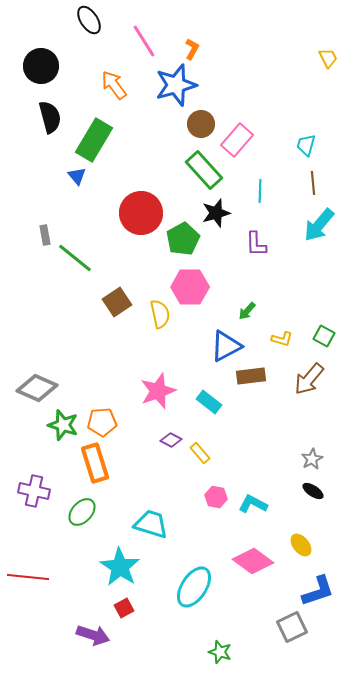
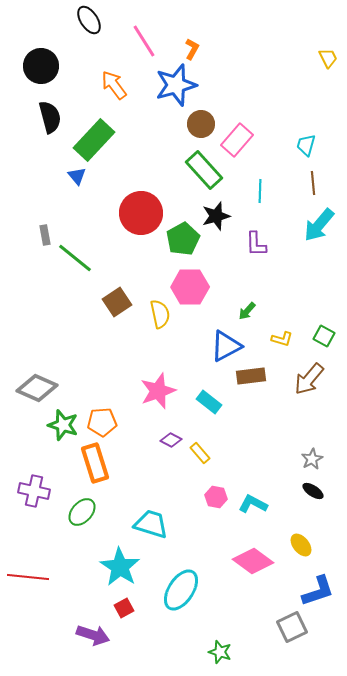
green rectangle at (94, 140): rotated 12 degrees clockwise
black star at (216, 213): moved 3 px down
cyan ellipse at (194, 587): moved 13 px left, 3 px down
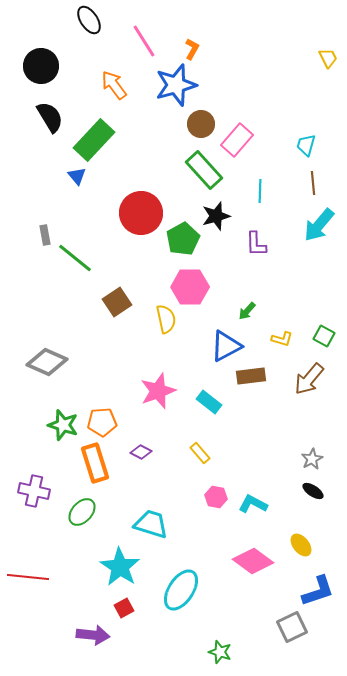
black semicircle at (50, 117): rotated 16 degrees counterclockwise
yellow semicircle at (160, 314): moved 6 px right, 5 px down
gray diamond at (37, 388): moved 10 px right, 26 px up
purple diamond at (171, 440): moved 30 px left, 12 px down
purple arrow at (93, 635): rotated 12 degrees counterclockwise
